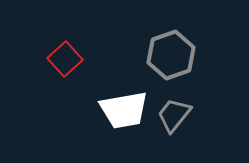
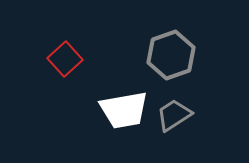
gray trapezoid: rotated 18 degrees clockwise
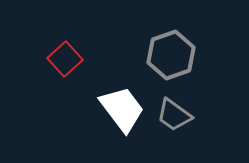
white trapezoid: moved 2 px left, 1 px up; rotated 117 degrees counterclockwise
gray trapezoid: rotated 111 degrees counterclockwise
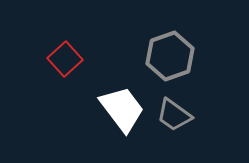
gray hexagon: moved 1 px left, 1 px down
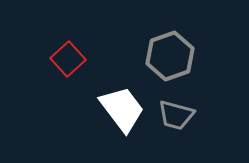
red square: moved 3 px right
gray trapezoid: moved 2 px right; rotated 21 degrees counterclockwise
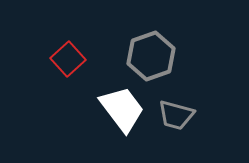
gray hexagon: moved 19 px left
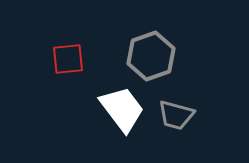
red square: rotated 36 degrees clockwise
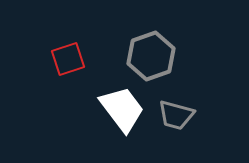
red square: rotated 12 degrees counterclockwise
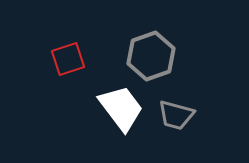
white trapezoid: moved 1 px left, 1 px up
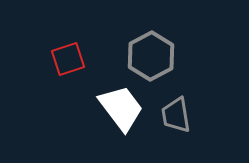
gray hexagon: rotated 9 degrees counterclockwise
gray trapezoid: rotated 66 degrees clockwise
